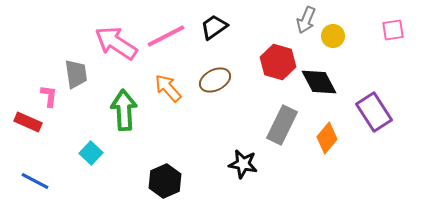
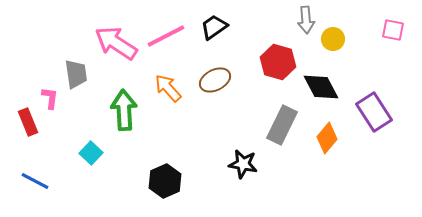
gray arrow: rotated 28 degrees counterclockwise
pink square: rotated 20 degrees clockwise
yellow circle: moved 3 px down
black diamond: moved 2 px right, 5 px down
pink L-shape: moved 1 px right, 2 px down
red rectangle: rotated 44 degrees clockwise
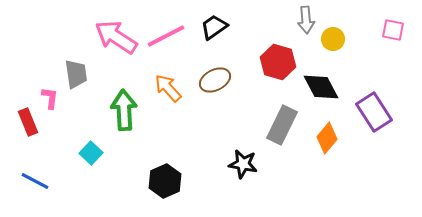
pink arrow: moved 6 px up
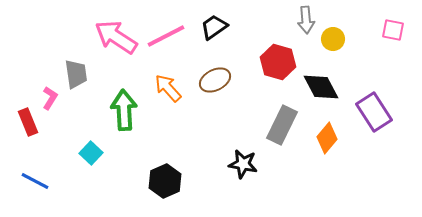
pink L-shape: rotated 25 degrees clockwise
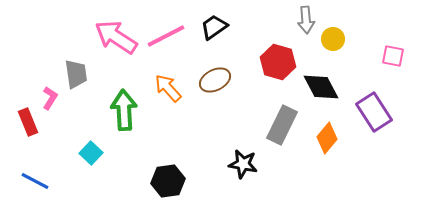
pink square: moved 26 px down
black hexagon: moved 3 px right; rotated 16 degrees clockwise
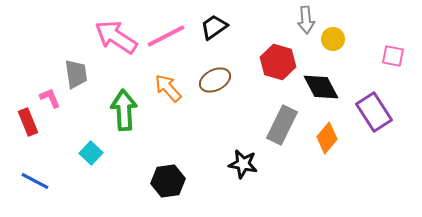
pink L-shape: rotated 55 degrees counterclockwise
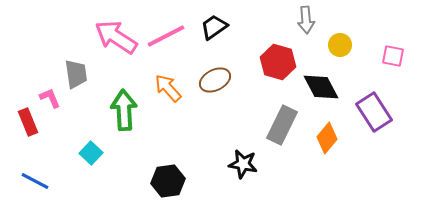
yellow circle: moved 7 px right, 6 px down
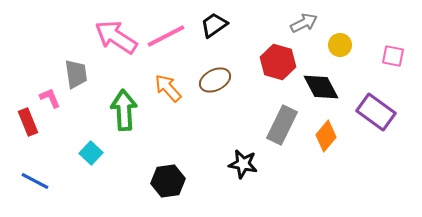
gray arrow: moved 2 px left, 3 px down; rotated 112 degrees counterclockwise
black trapezoid: moved 2 px up
purple rectangle: moved 2 px right; rotated 21 degrees counterclockwise
orange diamond: moved 1 px left, 2 px up
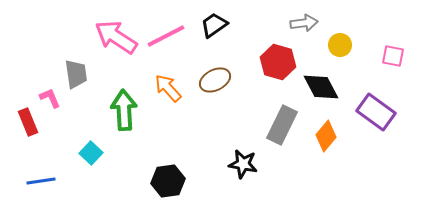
gray arrow: rotated 20 degrees clockwise
blue line: moved 6 px right; rotated 36 degrees counterclockwise
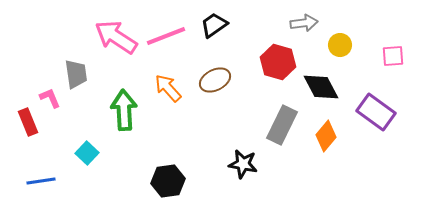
pink line: rotated 6 degrees clockwise
pink square: rotated 15 degrees counterclockwise
cyan square: moved 4 px left
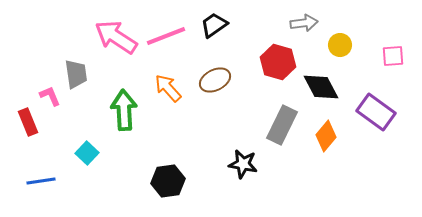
pink L-shape: moved 2 px up
